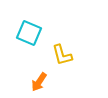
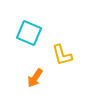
orange arrow: moved 4 px left, 4 px up
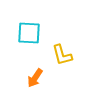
cyan square: rotated 20 degrees counterclockwise
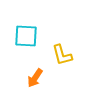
cyan square: moved 3 px left, 3 px down
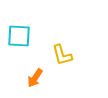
cyan square: moved 7 px left
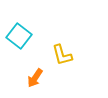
cyan square: rotated 35 degrees clockwise
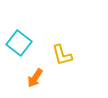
cyan square: moved 7 px down
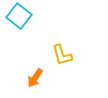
cyan square: moved 27 px up
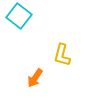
yellow L-shape: rotated 30 degrees clockwise
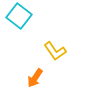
yellow L-shape: moved 7 px left, 4 px up; rotated 50 degrees counterclockwise
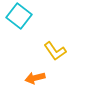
orange arrow: rotated 42 degrees clockwise
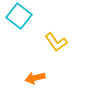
yellow L-shape: moved 1 px right, 9 px up
